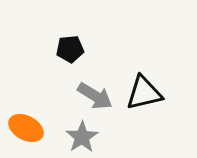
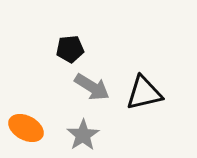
gray arrow: moved 3 px left, 9 px up
gray star: moved 1 px right, 2 px up
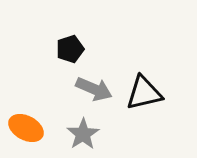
black pentagon: rotated 12 degrees counterclockwise
gray arrow: moved 2 px right, 2 px down; rotated 9 degrees counterclockwise
gray star: moved 1 px up
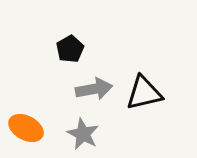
black pentagon: rotated 12 degrees counterclockwise
gray arrow: rotated 33 degrees counterclockwise
gray star: rotated 12 degrees counterclockwise
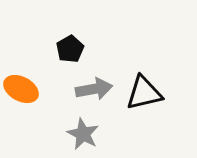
orange ellipse: moved 5 px left, 39 px up
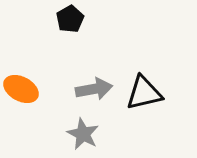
black pentagon: moved 30 px up
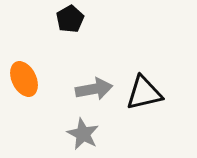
orange ellipse: moved 3 px right, 10 px up; rotated 36 degrees clockwise
